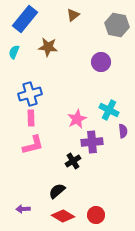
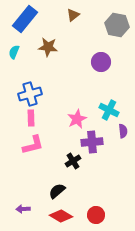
red diamond: moved 2 px left
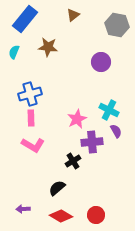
purple semicircle: moved 7 px left; rotated 24 degrees counterclockwise
pink L-shape: rotated 45 degrees clockwise
black semicircle: moved 3 px up
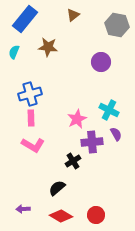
purple semicircle: moved 3 px down
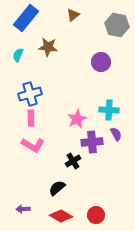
blue rectangle: moved 1 px right, 1 px up
cyan semicircle: moved 4 px right, 3 px down
cyan cross: rotated 24 degrees counterclockwise
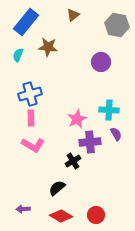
blue rectangle: moved 4 px down
purple cross: moved 2 px left
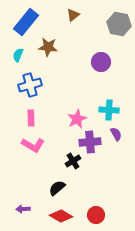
gray hexagon: moved 2 px right, 1 px up
blue cross: moved 9 px up
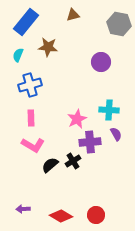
brown triangle: rotated 24 degrees clockwise
black semicircle: moved 7 px left, 23 px up
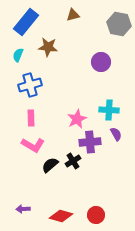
red diamond: rotated 15 degrees counterclockwise
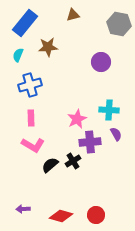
blue rectangle: moved 1 px left, 1 px down
brown star: rotated 12 degrees counterclockwise
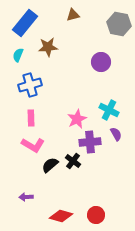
cyan cross: rotated 24 degrees clockwise
black cross: rotated 21 degrees counterclockwise
purple arrow: moved 3 px right, 12 px up
